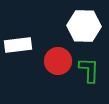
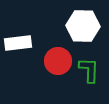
white hexagon: moved 1 px left
white rectangle: moved 2 px up
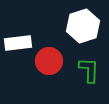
white hexagon: rotated 20 degrees counterclockwise
red circle: moved 9 px left
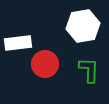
white hexagon: rotated 8 degrees clockwise
red circle: moved 4 px left, 3 px down
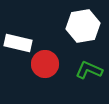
white rectangle: rotated 20 degrees clockwise
green L-shape: rotated 68 degrees counterclockwise
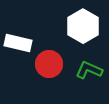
white hexagon: rotated 20 degrees counterclockwise
red circle: moved 4 px right
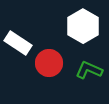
white rectangle: rotated 20 degrees clockwise
red circle: moved 1 px up
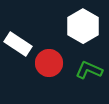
white rectangle: moved 1 px down
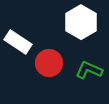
white hexagon: moved 2 px left, 4 px up
white rectangle: moved 2 px up
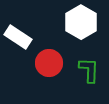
white rectangle: moved 5 px up
green L-shape: rotated 68 degrees clockwise
